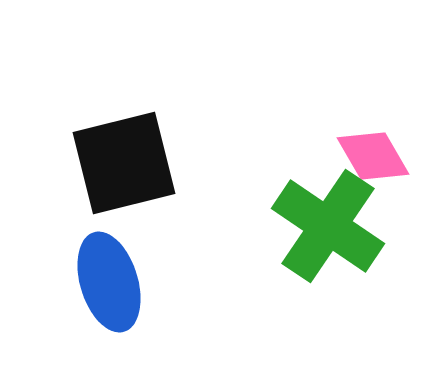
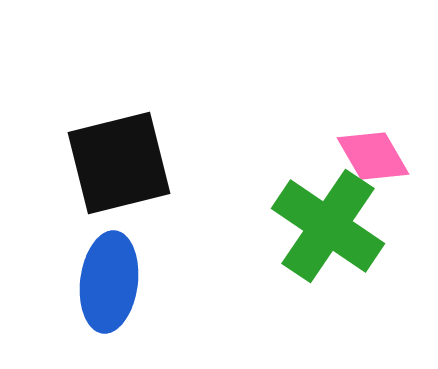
black square: moved 5 px left
blue ellipse: rotated 24 degrees clockwise
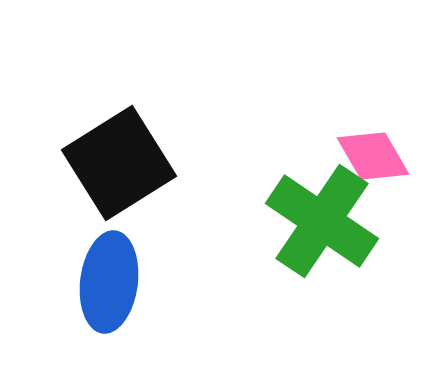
black square: rotated 18 degrees counterclockwise
green cross: moved 6 px left, 5 px up
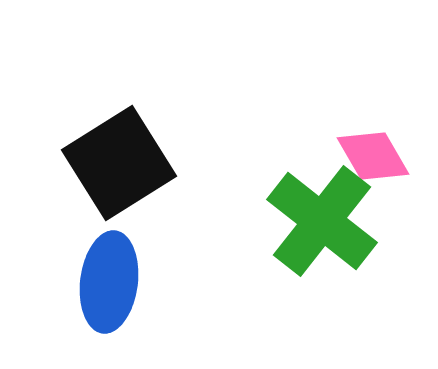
green cross: rotated 4 degrees clockwise
